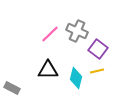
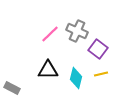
yellow line: moved 4 px right, 3 px down
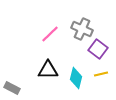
gray cross: moved 5 px right, 2 px up
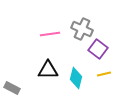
pink line: rotated 36 degrees clockwise
yellow line: moved 3 px right
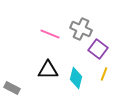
gray cross: moved 1 px left
pink line: rotated 30 degrees clockwise
yellow line: rotated 56 degrees counterclockwise
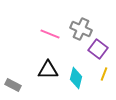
gray rectangle: moved 1 px right, 3 px up
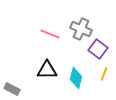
black triangle: moved 1 px left
gray rectangle: moved 1 px left, 4 px down
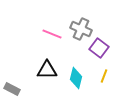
pink line: moved 2 px right
purple square: moved 1 px right, 1 px up
yellow line: moved 2 px down
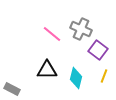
pink line: rotated 18 degrees clockwise
purple square: moved 1 px left, 2 px down
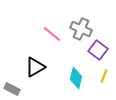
black triangle: moved 12 px left, 3 px up; rotated 30 degrees counterclockwise
